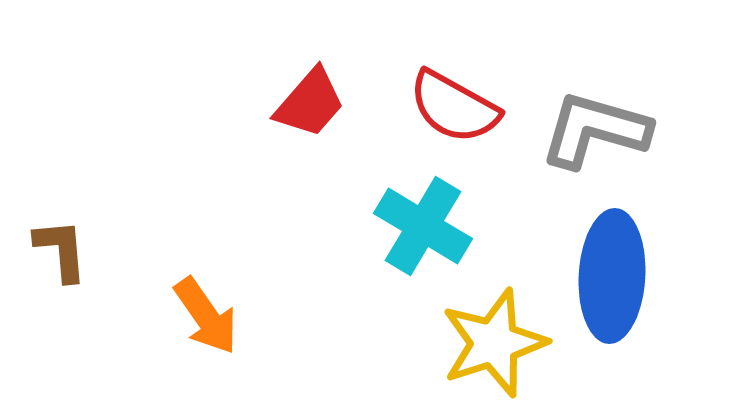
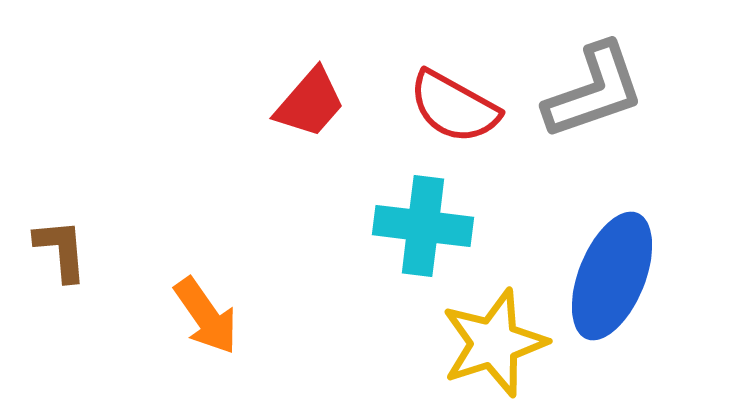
gray L-shape: moved 1 px left, 39 px up; rotated 145 degrees clockwise
cyan cross: rotated 24 degrees counterclockwise
blue ellipse: rotated 19 degrees clockwise
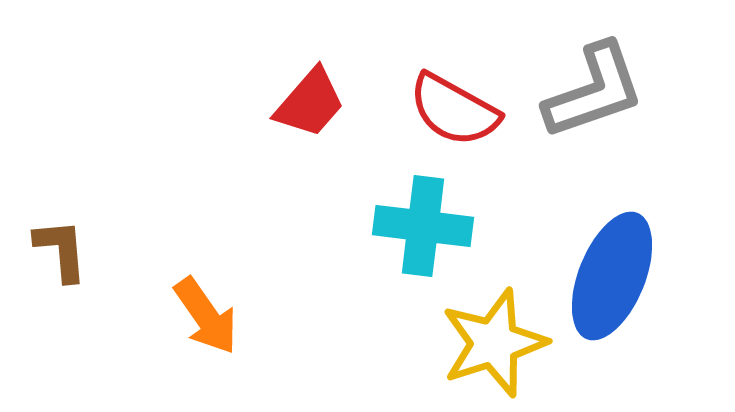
red semicircle: moved 3 px down
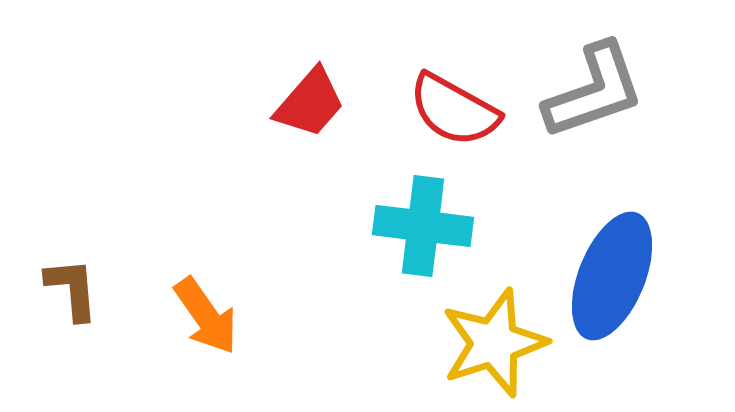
brown L-shape: moved 11 px right, 39 px down
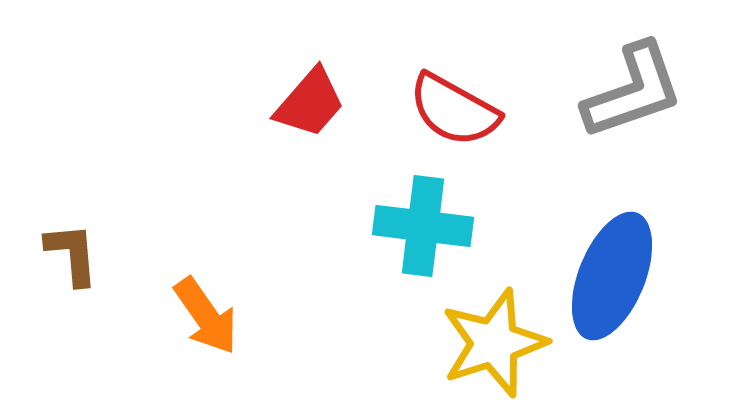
gray L-shape: moved 39 px right
brown L-shape: moved 35 px up
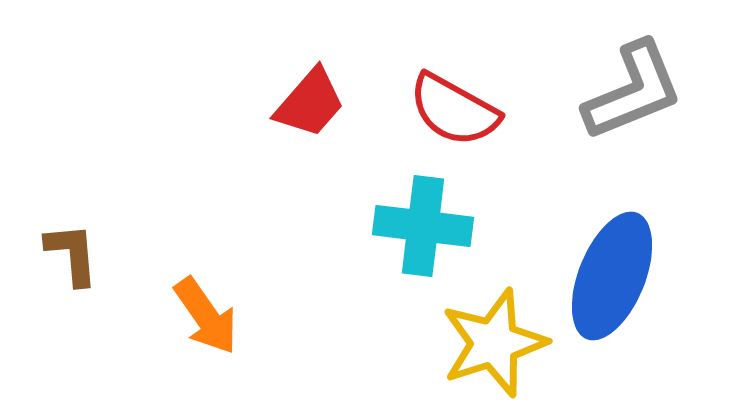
gray L-shape: rotated 3 degrees counterclockwise
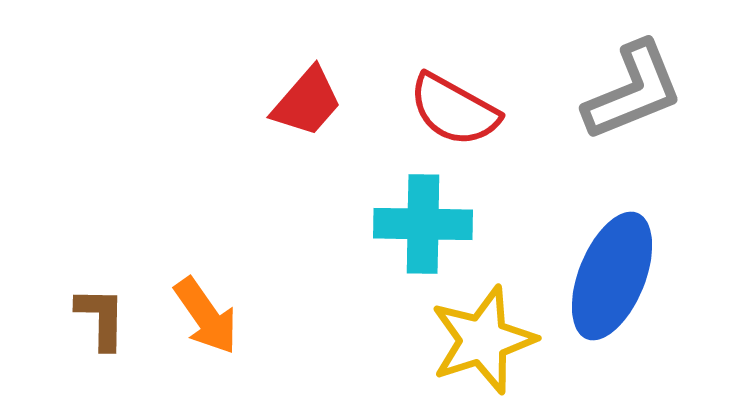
red trapezoid: moved 3 px left, 1 px up
cyan cross: moved 2 px up; rotated 6 degrees counterclockwise
brown L-shape: moved 29 px right, 64 px down; rotated 6 degrees clockwise
yellow star: moved 11 px left, 3 px up
